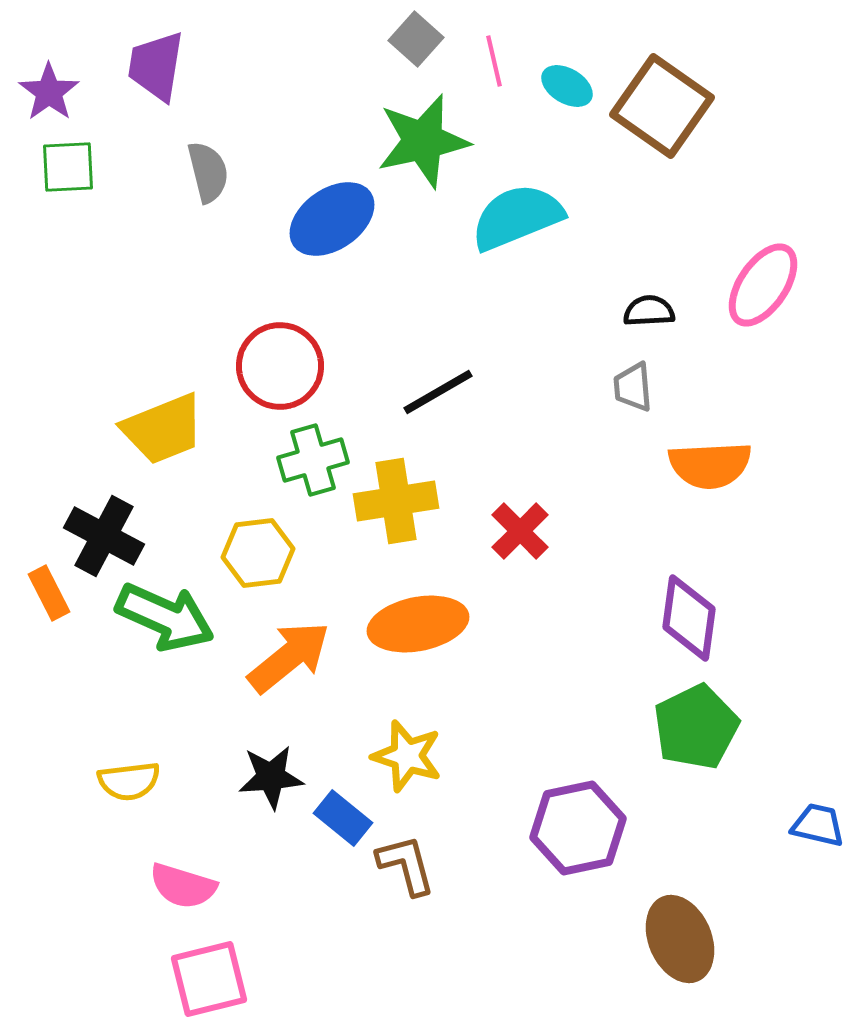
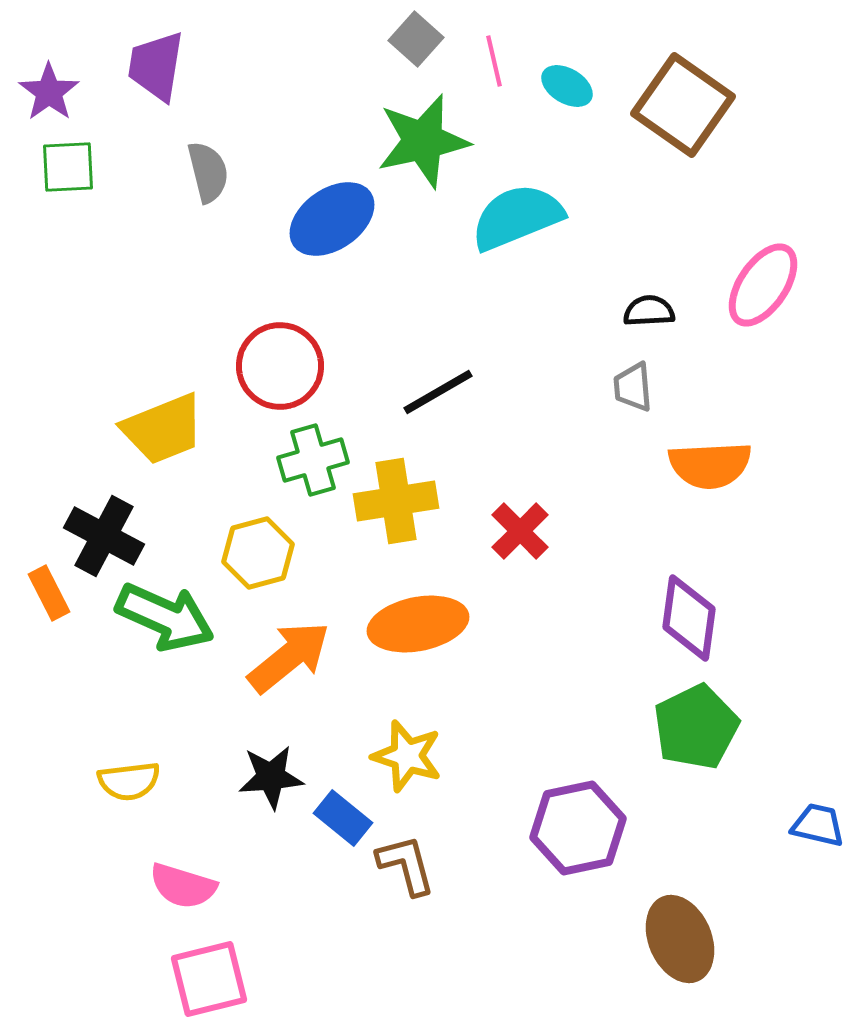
brown square: moved 21 px right, 1 px up
yellow hexagon: rotated 8 degrees counterclockwise
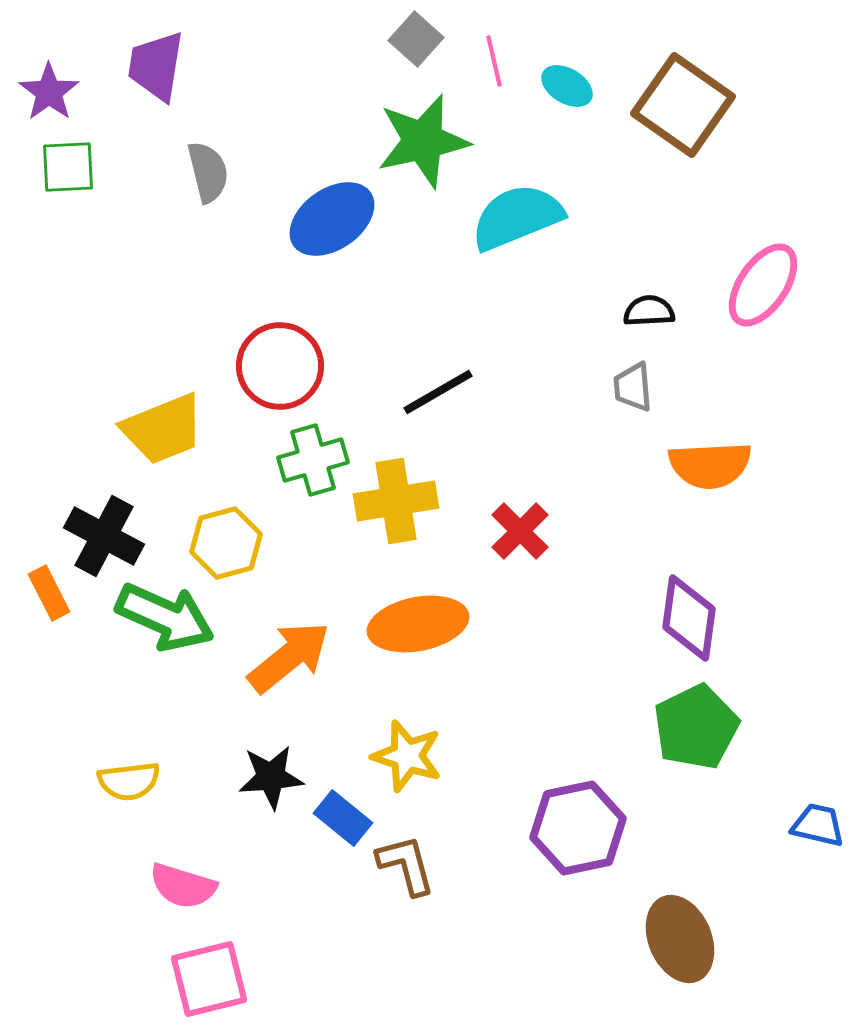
yellow hexagon: moved 32 px left, 10 px up
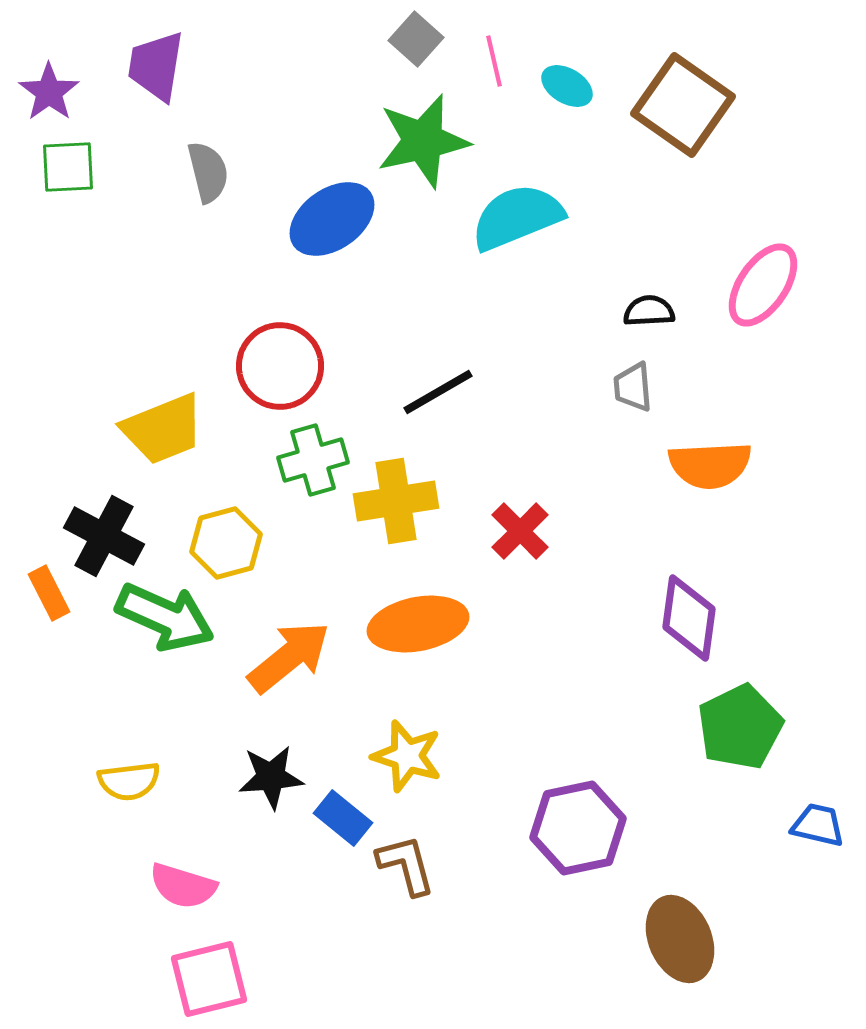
green pentagon: moved 44 px right
